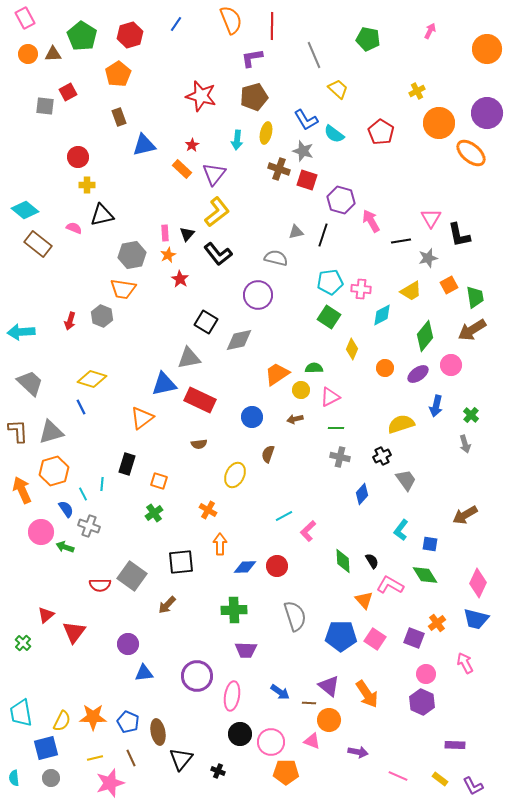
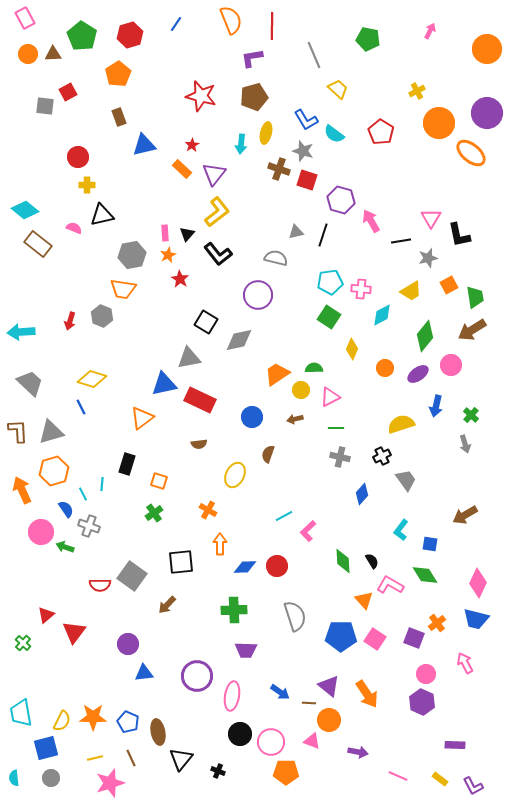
cyan arrow at (237, 140): moved 4 px right, 4 px down
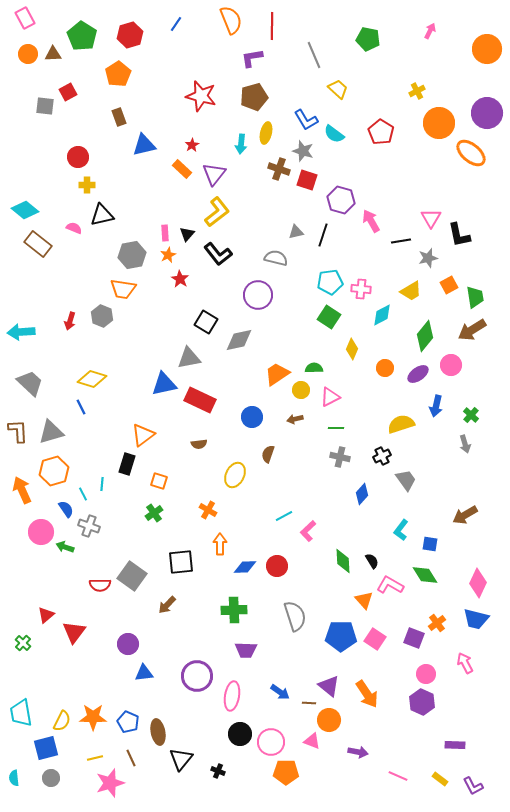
orange triangle at (142, 418): moved 1 px right, 17 px down
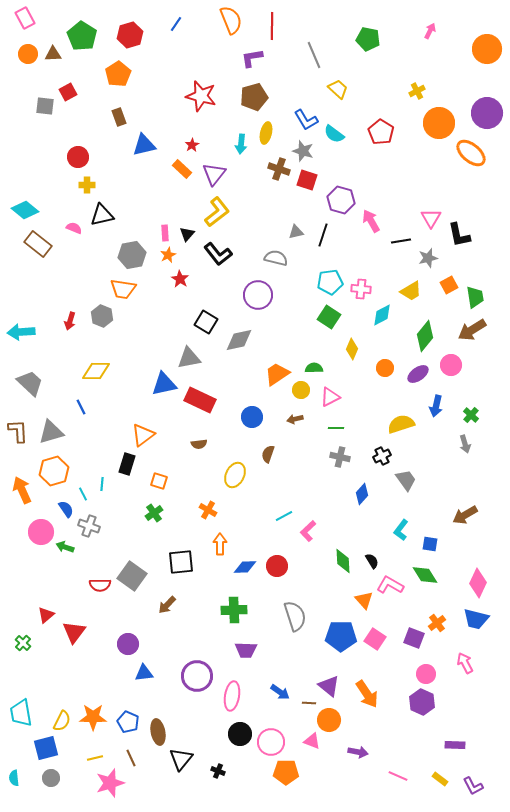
yellow diamond at (92, 379): moved 4 px right, 8 px up; rotated 16 degrees counterclockwise
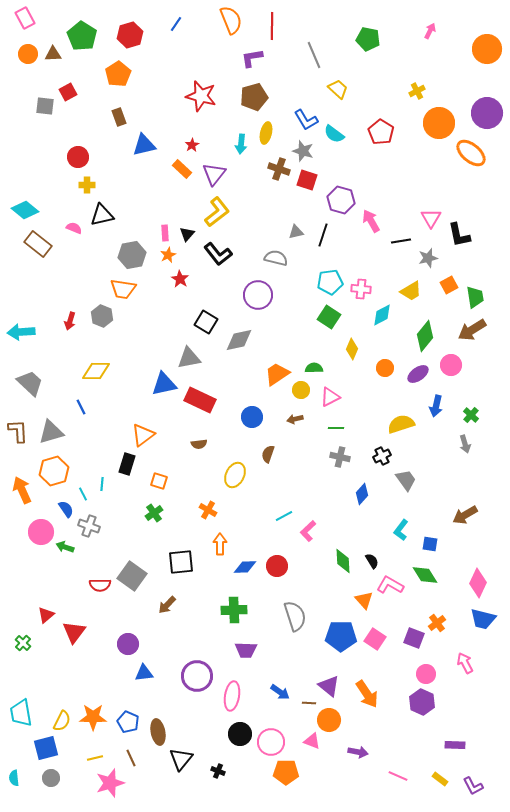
blue trapezoid at (476, 619): moved 7 px right
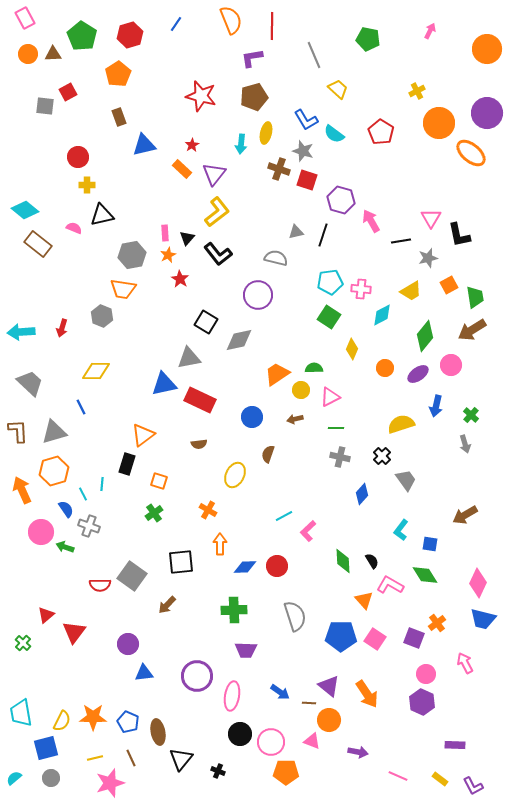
black triangle at (187, 234): moved 4 px down
red arrow at (70, 321): moved 8 px left, 7 px down
gray triangle at (51, 432): moved 3 px right
black cross at (382, 456): rotated 18 degrees counterclockwise
cyan semicircle at (14, 778): rotated 56 degrees clockwise
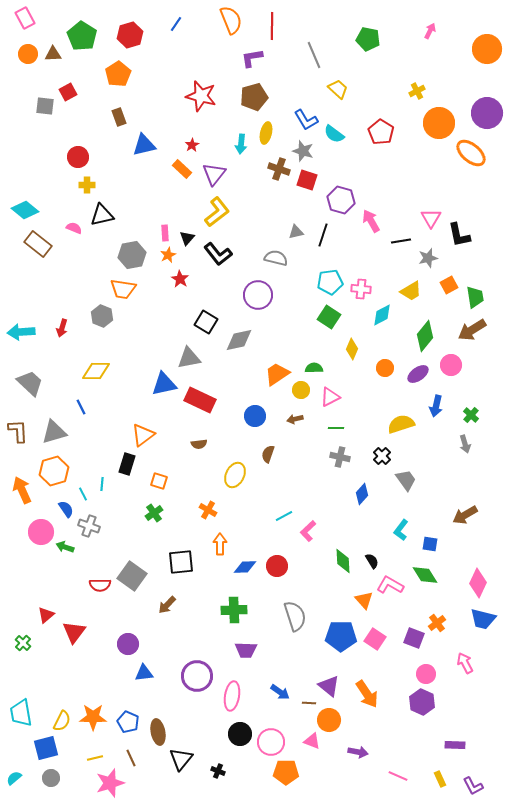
blue circle at (252, 417): moved 3 px right, 1 px up
yellow rectangle at (440, 779): rotated 28 degrees clockwise
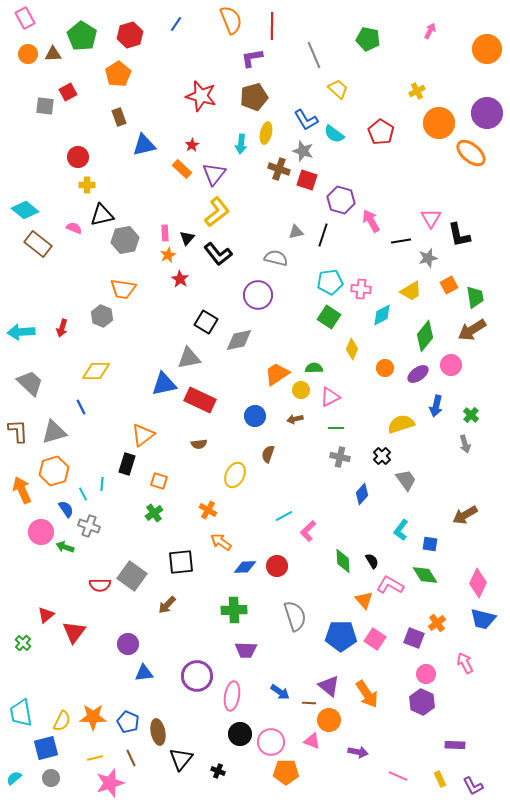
gray hexagon at (132, 255): moved 7 px left, 15 px up
orange arrow at (220, 544): moved 1 px right, 2 px up; rotated 55 degrees counterclockwise
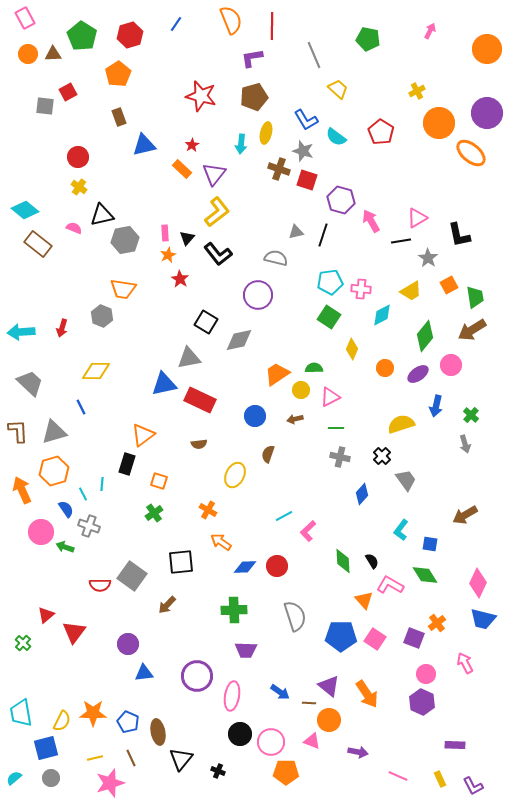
cyan semicircle at (334, 134): moved 2 px right, 3 px down
yellow cross at (87, 185): moved 8 px left, 2 px down; rotated 35 degrees clockwise
pink triangle at (431, 218): moved 14 px left; rotated 30 degrees clockwise
gray star at (428, 258): rotated 24 degrees counterclockwise
orange star at (93, 717): moved 4 px up
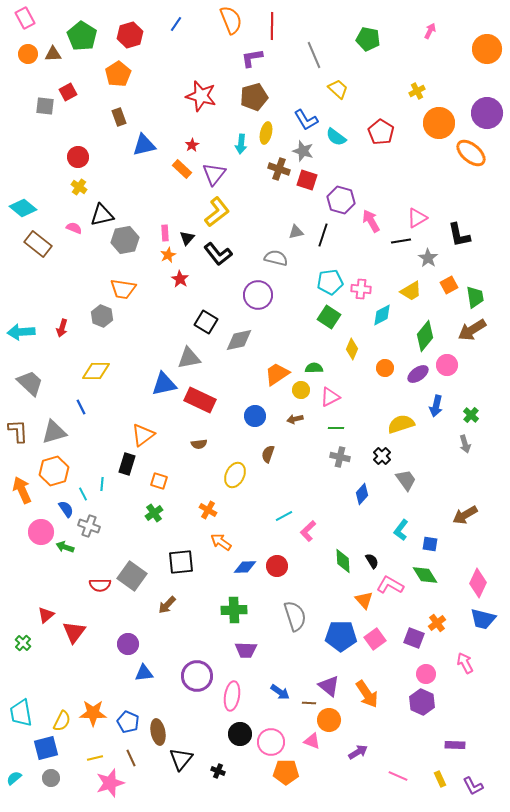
cyan diamond at (25, 210): moved 2 px left, 2 px up
pink circle at (451, 365): moved 4 px left
pink square at (375, 639): rotated 20 degrees clockwise
purple arrow at (358, 752): rotated 42 degrees counterclockwise
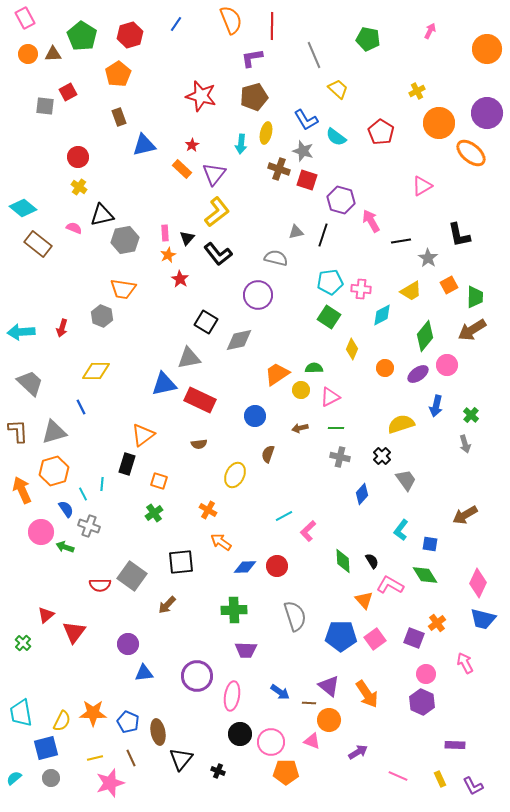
pink triangle at (417, 218): moved 5 px right, 32 px up
green trapezoid at (475, 297): rotated 10 degrees clockwise
brown arrow at (295, 419): moved 5 px right, 9 px down
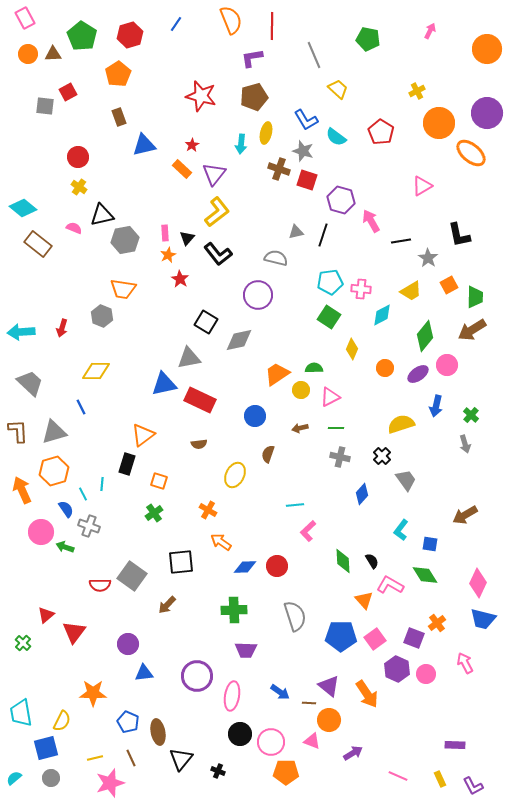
cyan line at (284, 516): moved 11 px right, 11 px up; rotated 24 degrees clockwise
purple hexagon at (422, 702): moved 25 px left, 33 px up
orange star at (93, 713): moved 20 px up
purple arrow at (358, 752): moved 5 px left, 1 px down
